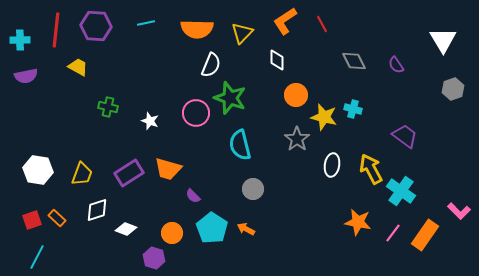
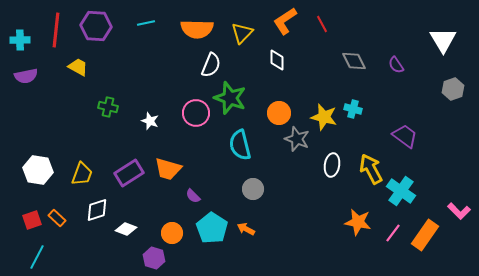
orange circle at (296, 95): moved 17 px left, 18 px down
gray star at (297, 139): rotated 15 degrees counterclockwise
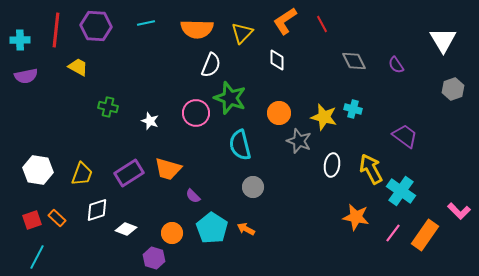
gray star at (297, 139): moved 2 px right, 2 px down
gray circle at (253, 189): moved 2 px up
orange star at (358, 222): moved 2 px left, 5 px up
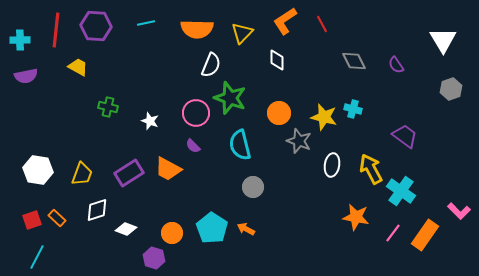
gray hexagon at (453, 89): moved 2 px left
orange trapezoid at (168, 169): rotated 12 degrees clockwise
purple semicircle at (193, 196): moved 50 px up
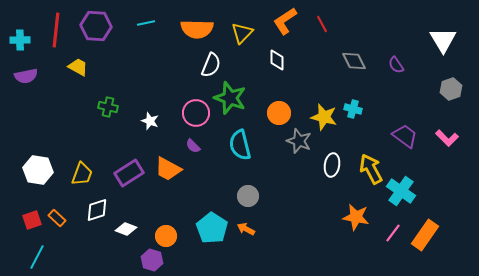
gray circle at (253, 187): moved 5 px left, 9 px down
pink L-shape at (459, 211): moved 12 px left, 73 px up
orange circle at (172, 233): moved 6 px left, 3 px down
purple hexagon at (154, 258): moved 2 px left, 2 px down
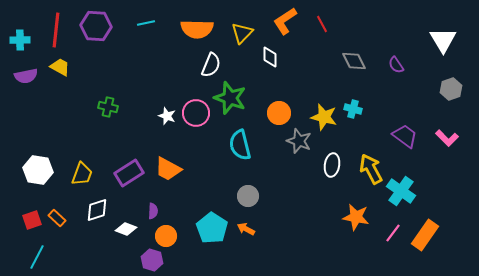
white diamond at (277, 60): moved 7 px left, 3 px up
yellow trapezoid at (78, 67): moved 18 px left
white star at (150, 121): moved 17 px right, 5 px up
purple semicircle at (193, 146): moved 40 px left, 65 px down; rotated 133 degrees counterclockwise
